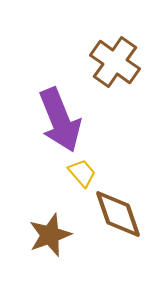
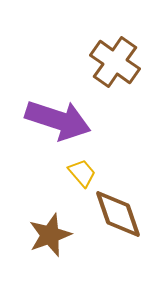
purple arrow: moved 2 px left; rotated 50 degrees counterclockwise
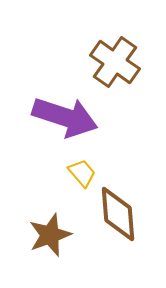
purple arrow: moved 7 px right, 3 px up
brown diamond: rotated 14 degrees clockwise
